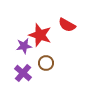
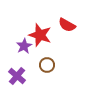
purple star: rotated 21 degrees counterclockwise
brown circle: moved 1 px right, 2 px down
purple cross: moved 6 px left, 3 px down
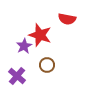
red semicircle: moved 6 px up; rotated 18 degrees counterclockwise
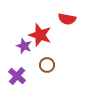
purple star: rotated 21 degrees counterclockwise
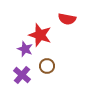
purple star: moved 1 px right, 3 px down
brown circle: moved 1 px down
purple cross: moved 5 px right, 1 px up
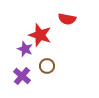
purple cross: moved 1 px down
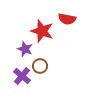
red star: moved 2 px right, 4 px up
brown circle: moved 7 px left
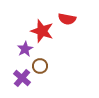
purple star: rotated 21 degrees clockwise
purple cross: moved 2 px down
